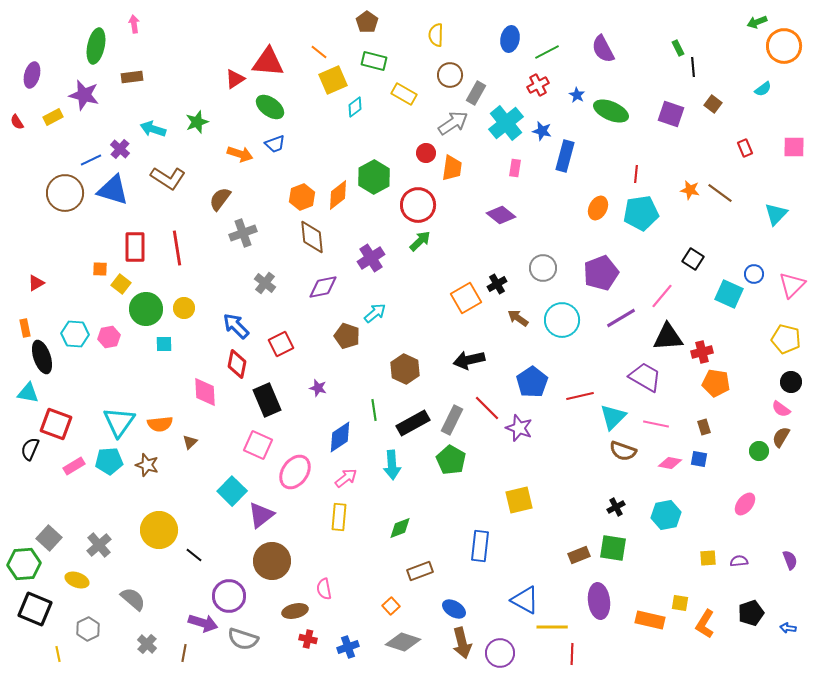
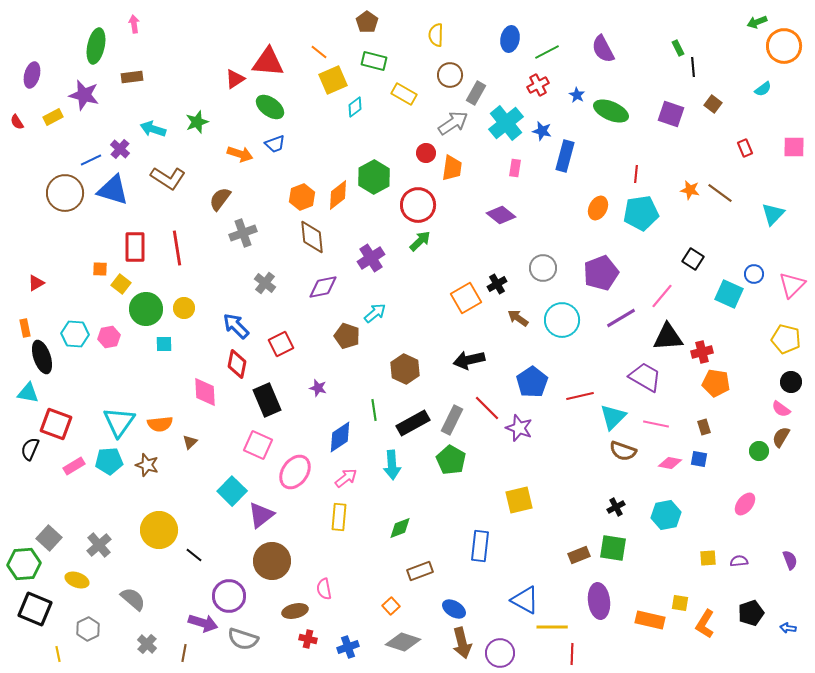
cyan triangle at (776, 214): moved 3 px left
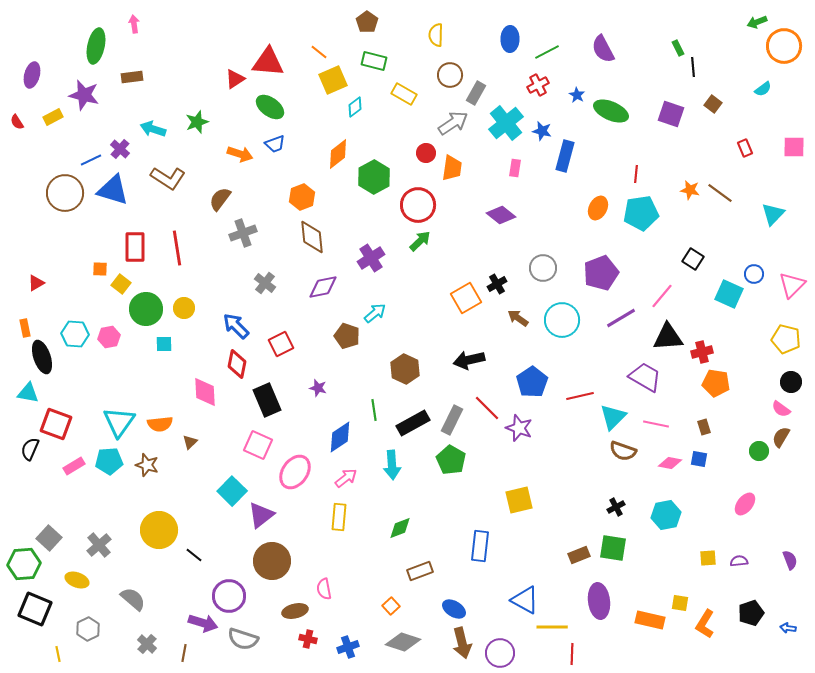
blue ellipse at (510, 39): rotated 10 degrees counterclockwise
orange diamond at (338, 195): moved 41 px up
